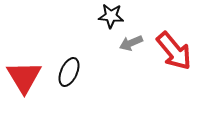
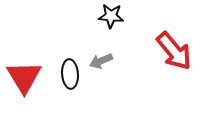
gray arrow: moved 30 px left, 18 px down
black ellipse: moved 1 px right, 2 px down; rotated 28 degrees counterclockwise
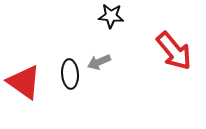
gray arrow: moved 2 px left, 1 px down
red triangle: moved 5 px down; rotated 24 degrees counterclockwise
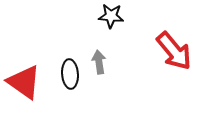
gray arrow: rotated 105 degrees clockwise
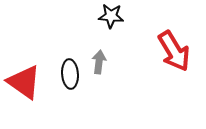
red arrow: rotated 9 degrees clockwise
gray arrow: rotated 15 degrees clockwise
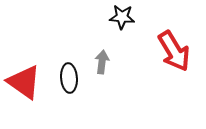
black star: moved 11 px right, 1 px down
gray arrow: moved 3 px right
black ellipse: moved 1 px left, 4 px down
